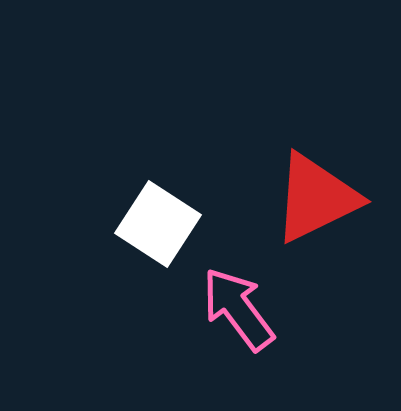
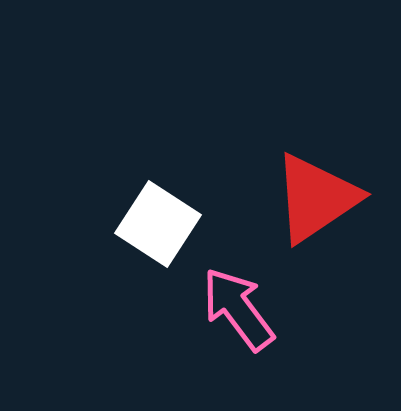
red triangle: rotated 8 degrees counterclockwise
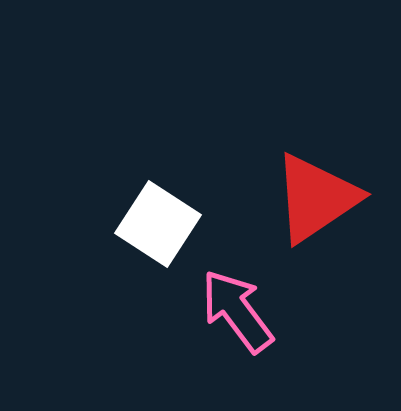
pink arrow: moved 1 px left, 2 px down
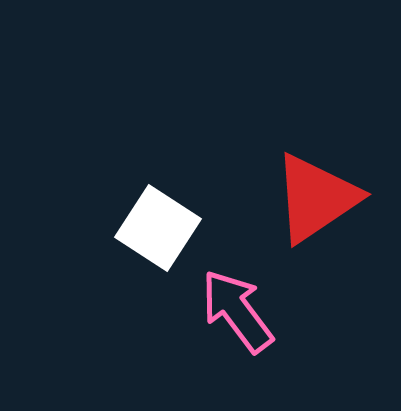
white square: moved 4 px down
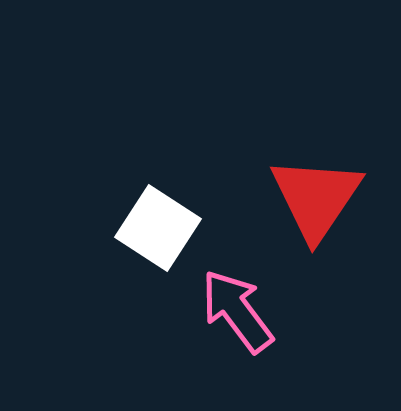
red triangle: rotated 22 degrees counterclockwise
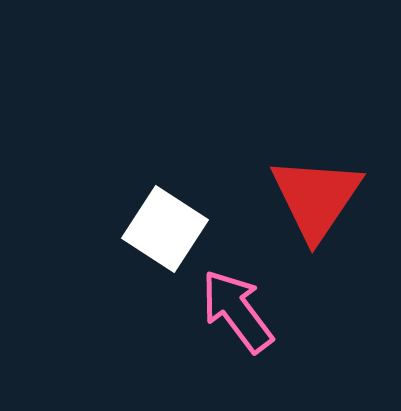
white square: moved 7 px right, 1 px down
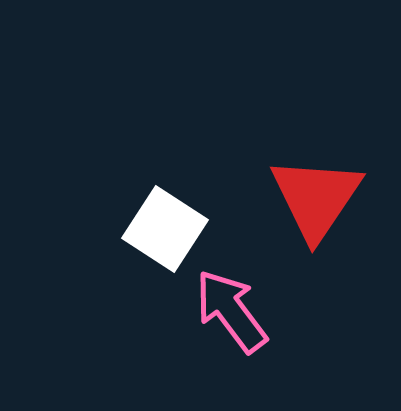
pink arrow: moved 6 px left
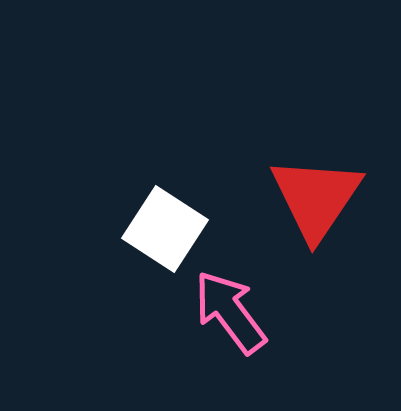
pink arrow: moved 1 px left, 1 px down
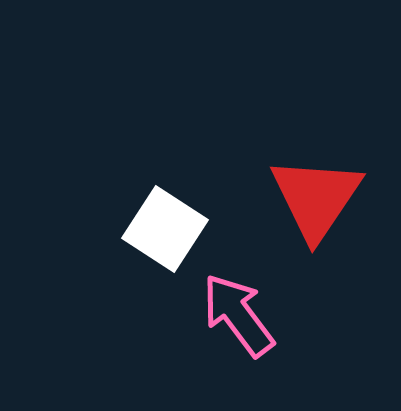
pink arrow: moved 8 px right, 3 px down
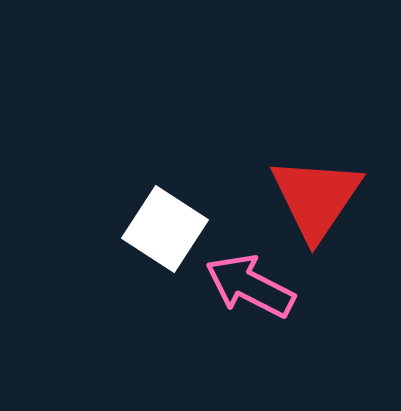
pink arrow: moved 12 px right, 29 px up; rotated 26 degrees counterclockwise
